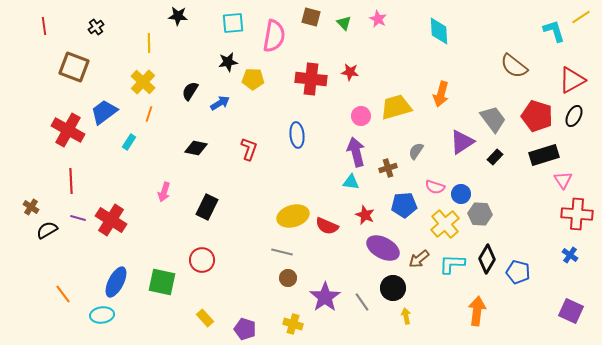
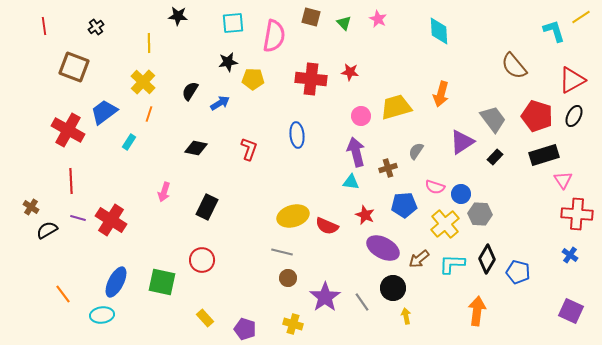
brown semicircle at (514, 66): rotated 12 degrees clockwise
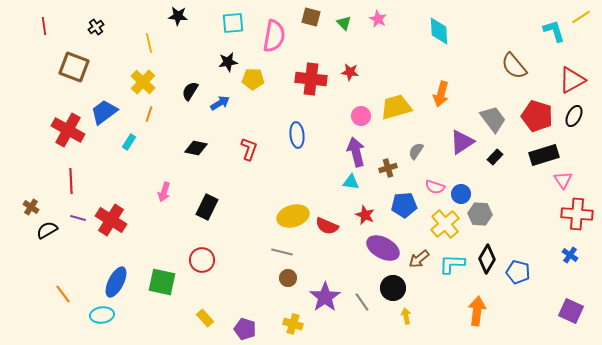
yellow line at (149, 43): rotated 12 degrees counterclockwise
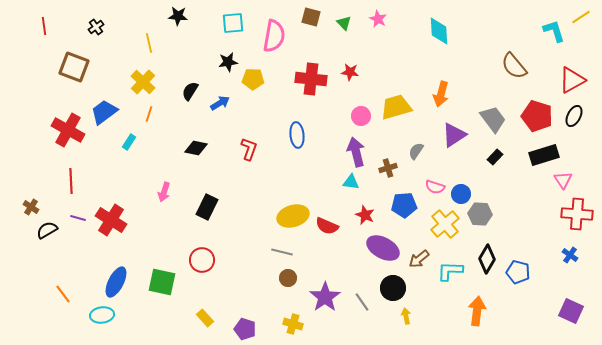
purple triangle at (462, 142): moved 8 px left, 7 px up
cyan L-shape at (452, 264): moved 2 px left, 7 px down
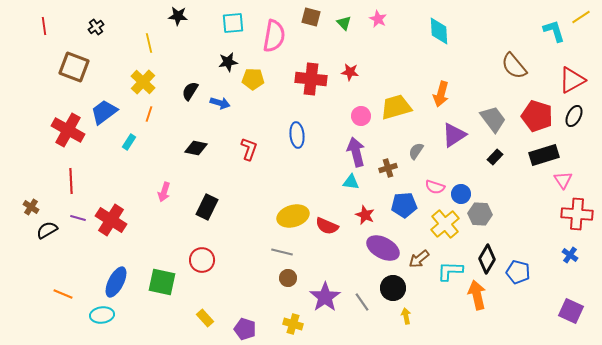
blue arrow at (220, 103): rotated 48 degrees clockwise
orange line at (63, 294): rotated 30 degrees counterclockwise
orange arrow at (477, 311): moved 16 px up; rotated 20 degrees counterclockwise
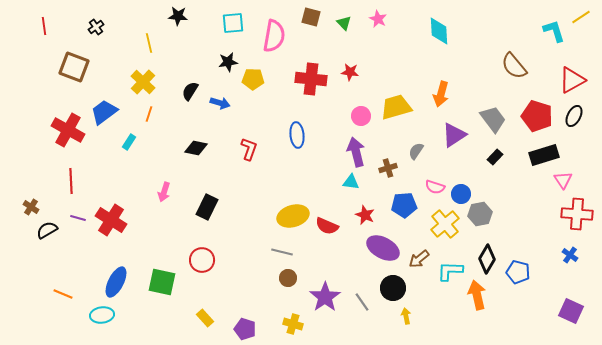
gray hexagon at (480, 214): rotated 15 degrees counterclockwise
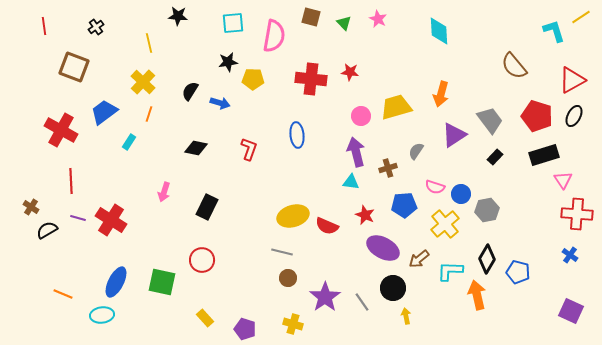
gray trapezoid at (493, 119): moved 3 px left, 1 px down
red cross at (68, 130): moved 7 px left
gray hexagon at (480, 214): moved 7 px right, 4 px up
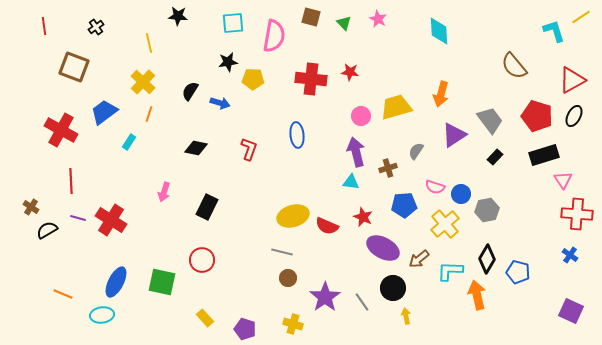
red star at (365, 215): moved 2 px left, 2 px down
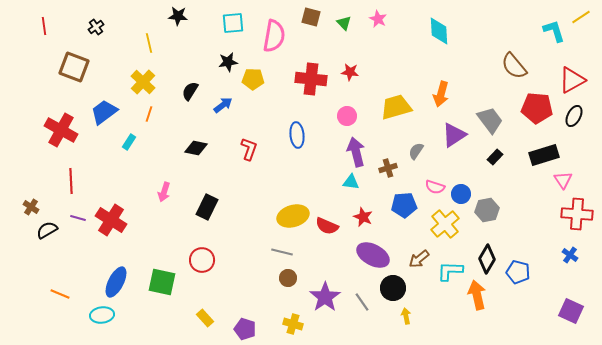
blue arrow at (220, 103): moved 3 px right, 2 px down; rotated 54 degrees counterclockwise
pink circle at (361, 116): moved 14 px left
red pentagon at (537, 116): moved 8 px up; rotated 12 degrees counterclockwise
purple ellipse at (383, 248): moved 10 px left, 7 px down
orange line at (63, 294): moved 3 px left
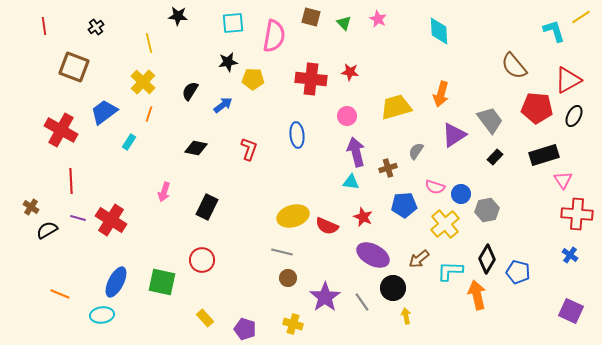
red triangle at (572, 80): moved 4 px left
